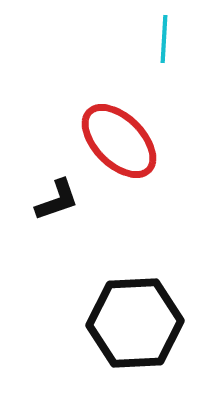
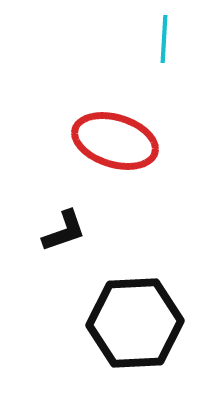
red ellipse: moved 4 px left; rotated 28 degrees counterclockwise
black L-shape: moved 7 px right, 31 px down
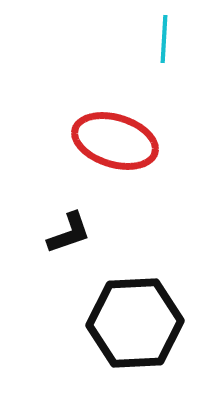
black L-shape: moved 5 px right, 2 px down
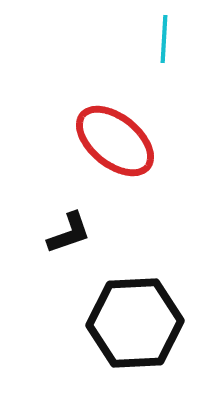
red ellipse: rotated 22 degrees clockwise
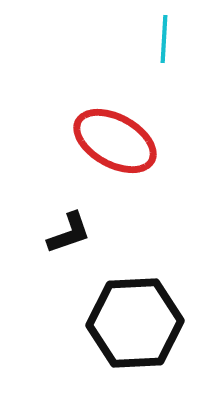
red ellipse: rotated 10 degrees counterclockwise
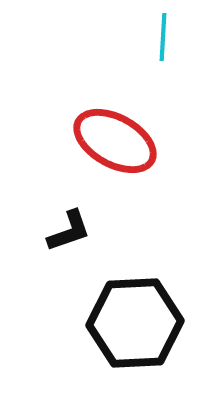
cyan line: moved 1 px left, 2 px up
black L-shape: moved 2 px up
